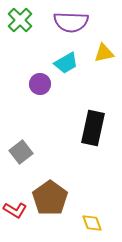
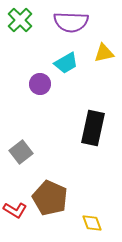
brown pentagon: rotated 12 degrees counterclockwise
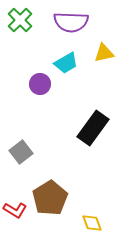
black rectangle: rotated 24 degrees clockwise
brown pentagon: rotated 16 degrees clockwise
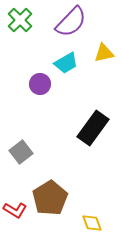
purple semicircle: rotated 48 degrees counterclockwise
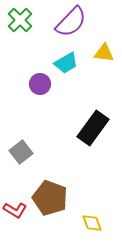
yellow triangle: rotated 20 degrees clockwise
brown pentagon: rotated 20 degrees counterclockwise
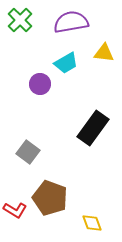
purple semicircle: rotated 144 degrees counterclockwise
gray square: moved 7 px right; rotated 15 degrees counterclockwise
